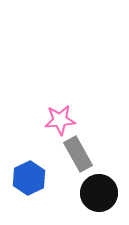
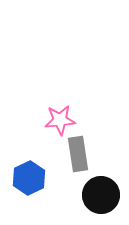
gray rectangle: rotated 20 degrees clockwise
black circle: moved 2 px right, 2 px down
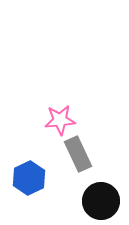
gray rectangle: rotated 16 degrees counterclockwise
black circle: moved 6 px down
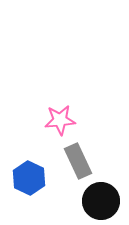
gray rectangle: moved 7 px down
blue hexagon: rotated 8 degrees counterclockwise
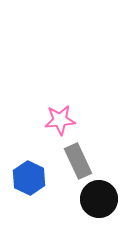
black circle: moved 2 px left, 2 px up
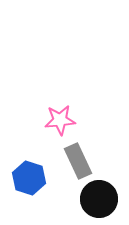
blue hexagon: rotated 8 degrees counterclockwise
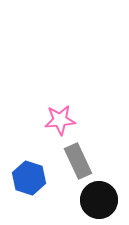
black circle: moved 1 px down
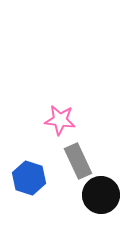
pink star: rotated 12 degrees clockwise
black circle: moved 2 px right, 5 px up
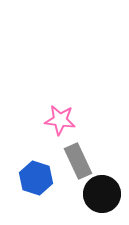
blue hexagon: moved 7 px right
black circle: moved 1 px right, 1 px up
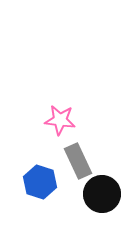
blue hexagon: moved 4 px right, 4 px down
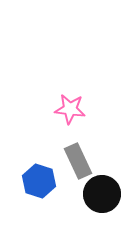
pink star: moved 10 px right, 11 px up
blue hexagon: moved 1 px left, 1 px up
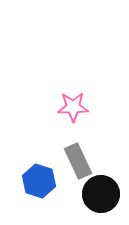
pink star: moved 3 px right, 2 px up; rotated 8 degrees counterclockwise
black circle: moved 1 px left
